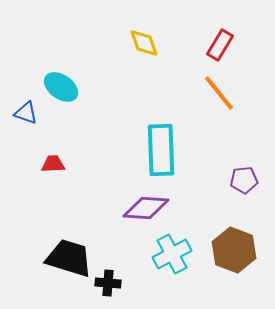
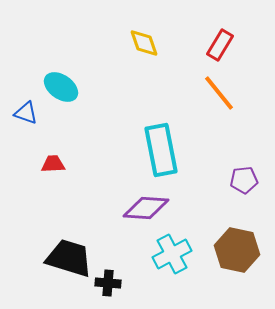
cyan rectangle: rotated 9 degrees counterclockwise
brown hexagon: moved 3 px right; rotated 9 degrees counterclockwise
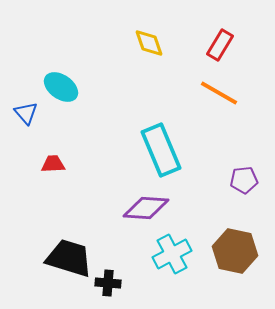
yellow diamond: moved 5 px right
orange line: rotated 21 degrees counterclockwise
blue triangle: rotated 30 degrees clockwise
cyan rectangle: rotated 12 degrees counterclockwise
brown hexagon: moved 2 px left, 1 px down
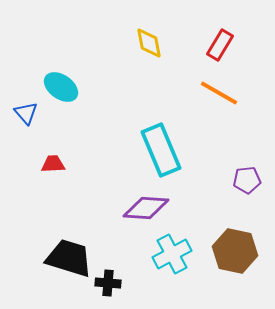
yellow diamond: rotated 8 degrees clockwise
purple pentagon: moved 3 px right
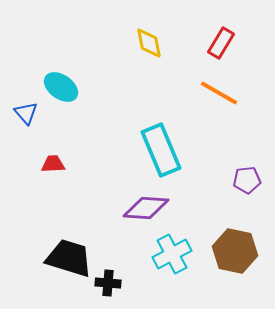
red rectangle: moved 1 px right, 2 px up
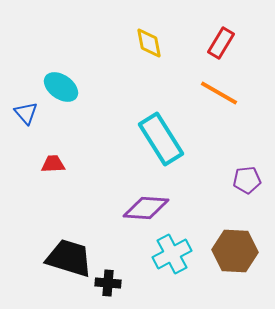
cyan rectangle: moved 11 px up; rotated 9 degrees counterclockwise
brown hexagon: rotated 9 degrees counterclockwise
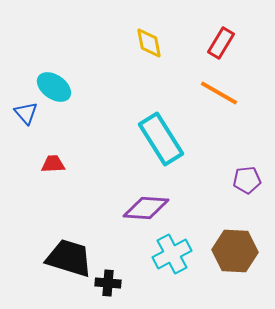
cyan ellipse: moved 7 px left
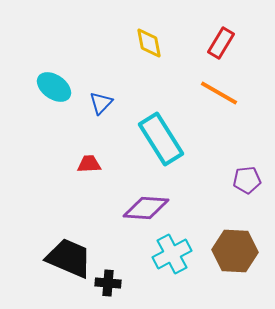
blue triangle: moved 75 px right, 10 px up; rotated 25 degrees clockwise
red trapezoid: moved 36 px right
black trapezoid: rotated 6 degrees clockwise
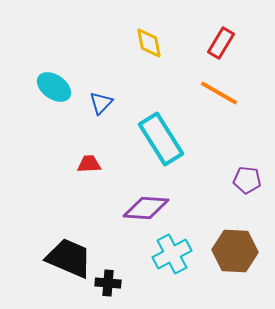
purple pentagon: rotated 12 degrees clockwise
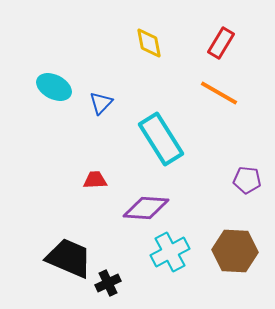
cyan ellipse: rotated 8 degrees counterclockwise
red trapezoid: moved 6 px right, 16 px down
cyan cross: moved 2 px left, 2 px up
black cross: rotated 30 degrees counterclockwise
